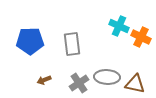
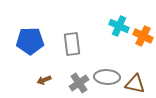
orange cross: moved 2 px right, 1 px up
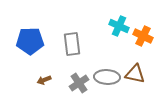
brown triangle: moved 10 px up
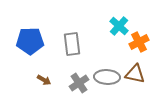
cyan cross: rotated 18 degrees clockwise
orange cross: moved 4 px left, 6 px down; rotated 36 degrees clockwise
brown arrow: rotated 128 degrees counterclockwise
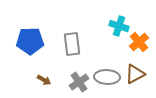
cyan cross: rotated 24 degrees counterclockwise
orange cross: rotated 12 degrees counterclockwise
brown triangle: rotated 40 degrees counterclockwise
gray cross: moved 1 px up
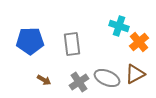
gray ellipse: moved 1 px down; rotated 20 degrees clockwise
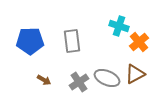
gray rectangle: moved 3 px up
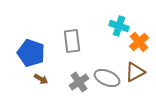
blue pentagon: moved 1 px right, 12 px down; rotated 20 degrees clockwise
brown triangle: moved 2 px up
brown arrow: moved 3 px left, 1 px up
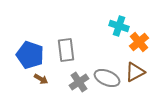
gray rectangle: moved 6 px left, 9 px down
blue pentagon: moved 1 px left, 2 px down
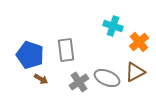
cyan cross: moved 6 px left
